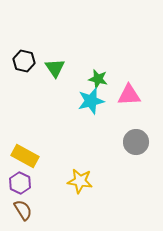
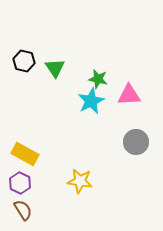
cyan star: rotated 12 degrees counterclockwise
yellow rectangle: moved 2 px up
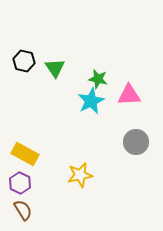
yellow star: moved 6 px up; rotated 20 degrees counterclockwise
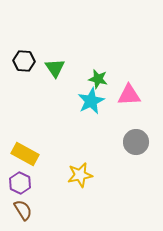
black hexagon: rotated 10 degrees counterclockwise
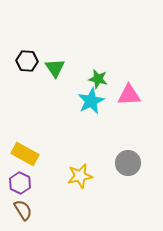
black hexagon: moved 3 px right
gray circle: moved 8 px left, 21 px down
yellow star: moved 1 px down
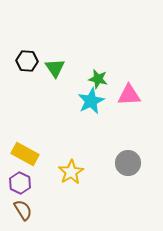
yellow star: moved 9 px left, 4 px up; rotated 20 degrees counterclockwise
